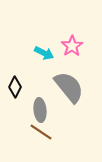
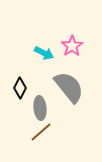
black diamond: moved 5 px right, 1 px down
gray ellipse: moved 2 px up
brown line: rotated 75 degrees counterclockwise
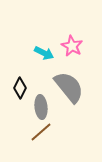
pink star: rotated 10 degrees counterclockwise
gray ellipse: moved 1 px right, 1 px up
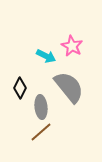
cyan arrow: moved 2 px right, 3 px down
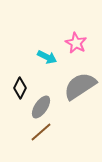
pink star: moved 4 px right, 3 px up
cyan arrow: moved 1 px right, 1 px down
gray semicircle: moved 11 px right, 1 px up; rotated 84 degrees counterclockwise
gray ellipse: rotated 40 degrees clockwise
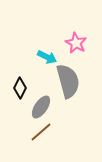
gray semicircle: moved 12 px left, 5 px up; rotated 108 degrees clockwise
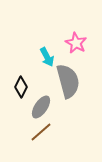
cyan arrow: rotated 36 degrees clockwise
black diamond: moved 1 px right, 1 px up
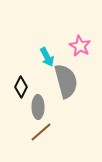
pink star: moved 4 px right, 3 px down
gray semicircle: moved 2 px left
gray ellipse: moved 3 px left; rotated 35 degrees counterclockwise
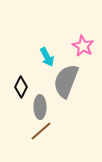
pink star: moved 3 px right
gray semicircle: rotated 144 degrees counterclockwise
gray ellipse: moved 2 px right
brown line: moved 1 px up
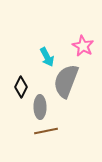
brown line: moved 5 px right; rotated 30 degrees clockwise
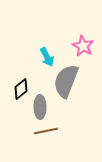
black diamond: moved 2 px down; rotated 25 degrees clockwise
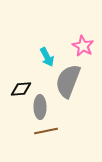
gray semicircle: moved 2 px right
black diamond: rotated 35 degrees clockwise
